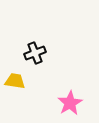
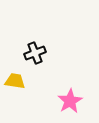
pink star: moved 2 px up
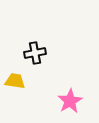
black cross: rotated 10 degrees clockwise
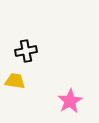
black cross: moved 9 px left, 2 px up
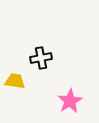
black cross: moved 15 px right, 7 px down
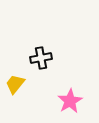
yellow trapezoid: moved 3 px down; rotated 60 degrees counterclockwise
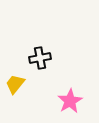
black cross: moved 1 px left
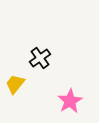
black cross: rotated 25 degrees counterclockwise
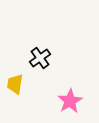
yellow trapezoid: rotated 30 degrees counterclockwise
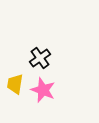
pink star: moved 27 px left, 11 px up; rotated 20 degrees counterclockwise
